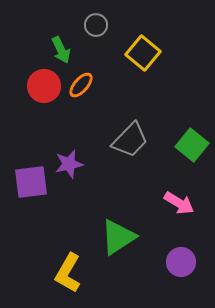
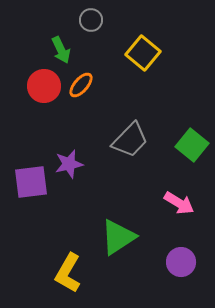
gray circle: moved 5 px left, 5 px up
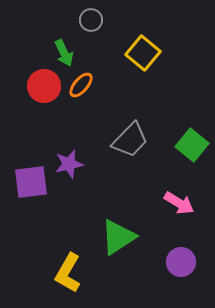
green arrow: moved 3 px right, 3 px down
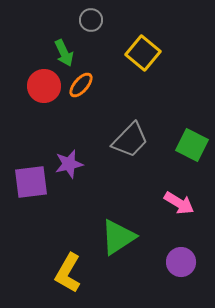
green square: rotated 12 degrees counterclockwise
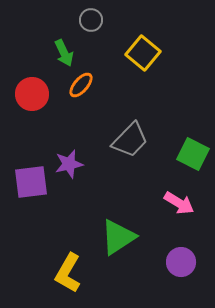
red circle: moved 12 px left, 8 px down
green square: moved 1 px right, 9 px down
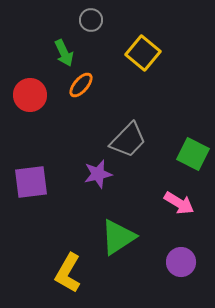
red circle: moved 2 px left, 1 px down
gray trapezoid: moved 2 px left
purple star: moved 29 px right, 10 px down
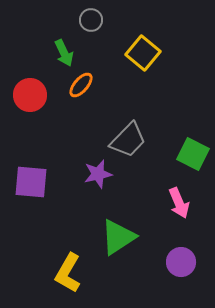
purple square: rotated 12 degrees clockwise
pink arrow: rotated 36 degrees clockwise
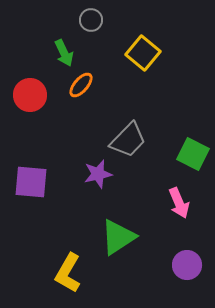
purple circle: moved 6 px right, 3 px down
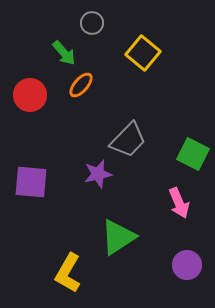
gray circle: moved 1 px right, 3 px down
green arrow: rotated 16 degrees counterclockwise
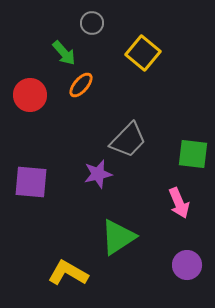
green square: rotated 20 degrees counterclockwise
yellow L-shape: rotated 90 degrees clockwise
